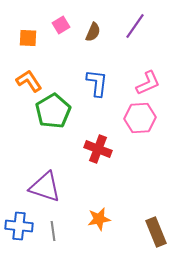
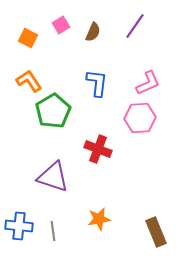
orange square: rotated 24 degrees clockwise
purple triangle: moved 8 px right, 10 px up
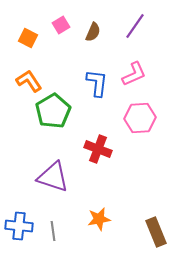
pink L-shape: moved 14 px left, 9 px up
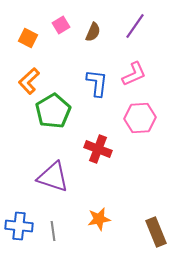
orange L-shape: rotated 100 degrees counterclockwise
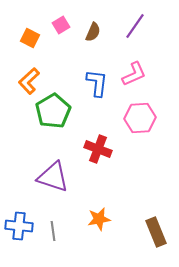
orange square: moved 2 px right
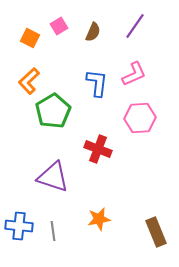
pink square: moved 2 px left, 1 px down
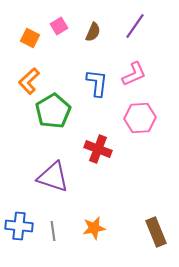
orange star: moved 5 px left, 9 px down
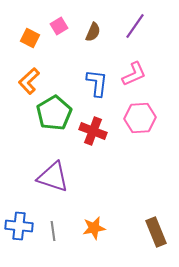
green pentagon: moved 1 px right, 2 px down
red cross: moved 5 px left, 18 px up
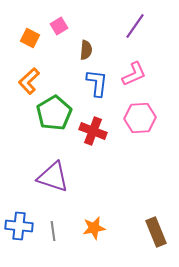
brown semicircle: moved 7 px left, 18 px down; rotated 18 degrees counterclockwise
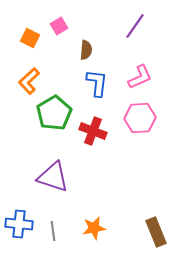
pink L-shape: moved 6 px right, 3 px down
blue cross: moved 2 px up
